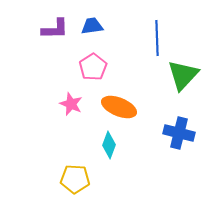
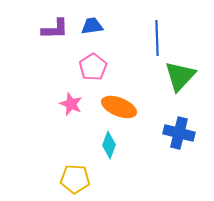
green triangle: moved 3 px left, 1 px down
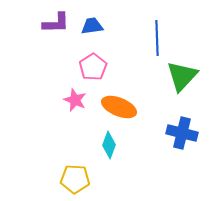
purple L-shape: moved 1 px right, 6 px up
green triangle: moved 2 px right
pink star: moved 4 px right, 4 px up
blue cross: moved 3 px right
